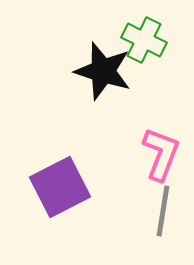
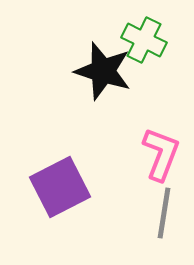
gray line: moved 1 px right, 2 px down
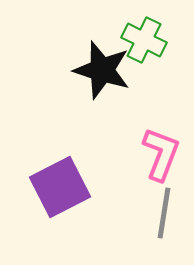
black star: moved 1 px left, 1 px up
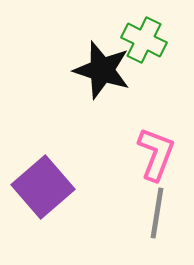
pink L-shape: moved 5 px left
purple square: moved 17 px left; rotated 14 degrees counterclockwise
gray line: moved 7 px left
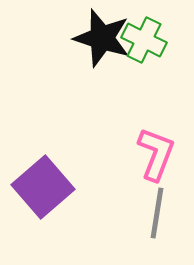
black star: moved 32 px up
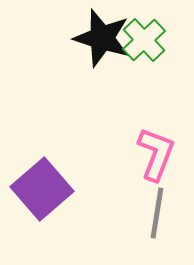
green cross: rotated 21 degrees clockwise
purple square: moved 1 px left, 2 px down
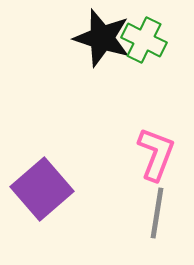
green cross: rotated 21 degrees counterclockwise
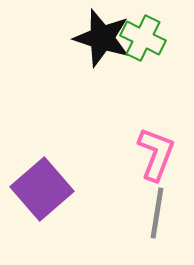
green cross: moved 1 px left, 2 px up
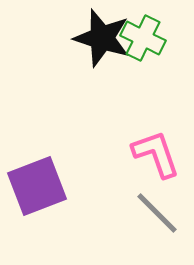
pink L-shape: rotated 40 degrees counterclockwise
purple square: moved 5 px left, 3 px up; rotated 20 degrees clockwise
gray line: rotated 54 degrees counterclockwise
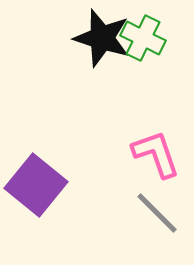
purple square: moved 1 px left, 1 px up; rotated 30 degrees counterclockwise
